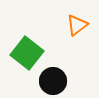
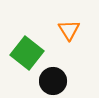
orange triangle: moved 8 px left, 5 px down; rotated 25 degrees counterclockwise
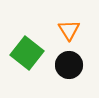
black circle: moved 16 px right, 16 px up
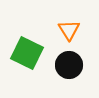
green square: rotated 12 degrees counterclockwise
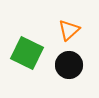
orange triangle: rotated 20 degrees clockwise
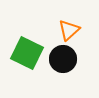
black circle: moved 6 px left, 6 px up
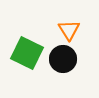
orange triangle: rotated 20 degrees counterclockwise
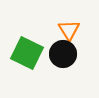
black circle: moved 5 px up
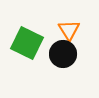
green square: moved 10 px up
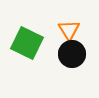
black circle: moved 9 px right
